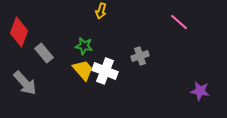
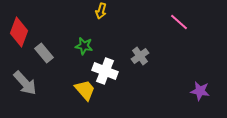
gray cross: rotated 18 degrees counterclockwise
yellow trapezoid: moved 2 px right, 20 px down
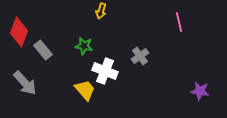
pink line: rotated 36 degrees clockwise
gray rectangle: moved 1 px left, 3 px up
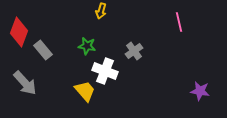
green star: moved 3 px right
gray cross: moved 6 px left, 5 px up
yellow trapezoid: moved 1 px down
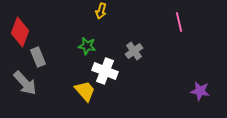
red diamond: moved 1 px right
gray rectangle: moved 5 px left, 7 px down; rotated 18 degrees clockwise
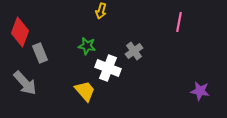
pink line: rotated 24 degrees clockwise
gray rectangle: moved 2 px right, 4 px up
white cross: moved 3 px right, 3 px up
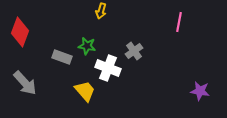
gray rectangle: moved 22 px right, 4 px down; rotated 48 degrees counterclockwise
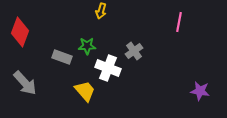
green star: rotated 12 degrees counterclockwise
